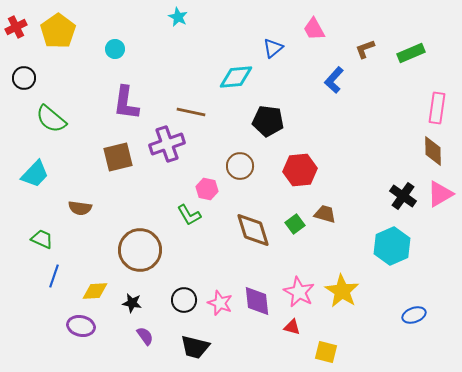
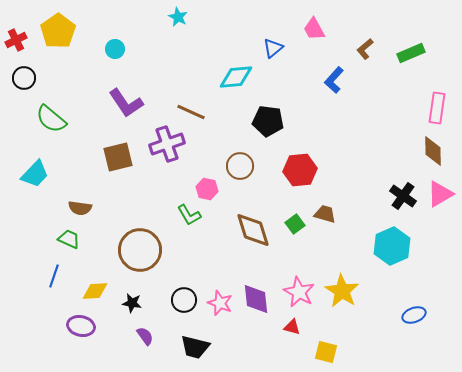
red cross at (16, 27): moved 13 px down
brown L-shape at (365, 49): rotated 20 degrees counterclockwise
purple L-shape at (126, 103): rotated 42 degrees counterclockwise
brown line at (191, 112): rotated 12 degrees clockwise
green trapezoid at (42, 239): moved 27 px right
purple diamond at (257, 301): moved 1 px left, 2 px up
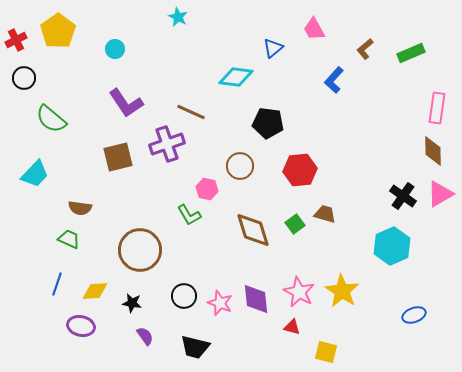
cyan diamond at (236, 77): rotated 12 degrees clockwise
black pentagon at (268, 121): moved 2 px down
blue line at (54, 276): moved 3 px right, 8 px down
black circle at (184, 300): moved 4 px up
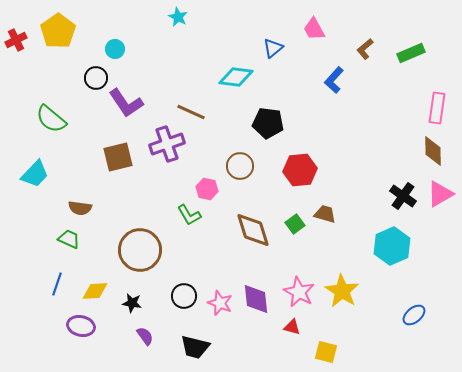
black circle at (24, 78): moved 72 px right
blue ellipse at (414, 315): rotated 20 degrees counterclockwise
